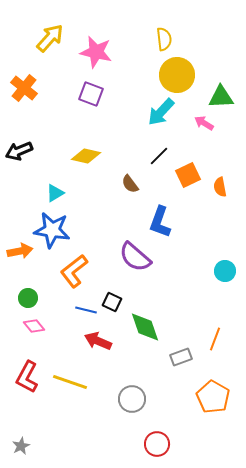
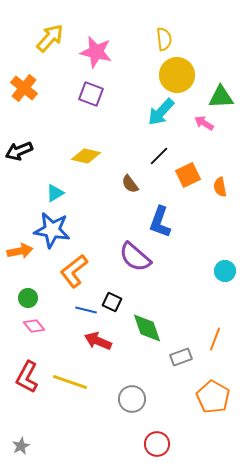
green diamond: moved 2 px right, 1 px down
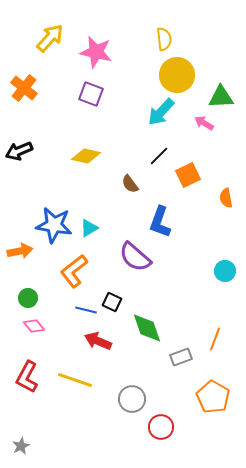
orange semicircle: moved 6 px right, 11 px down
cyan triangle: moved 34 px right, 35 px down
blue star: moved 2 px right, 5 px up
yellow line: moved 5 px right, 2 px up
red circle: moved 4 px right, 17 px up
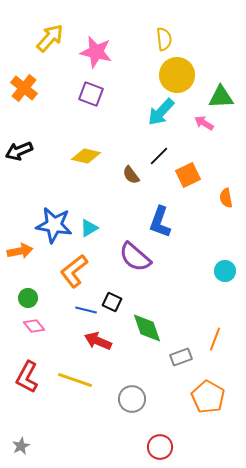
brown semicircle: moved 1 px right, 9 px up
orange pentagon: moved 5 px left
red circle: moved 1 px left, 20 px down
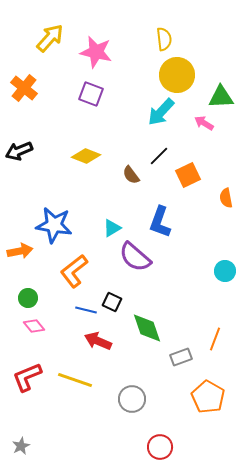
yellow diamond: rotated 8 degrees clockwise
cyan triangle: moved 23 px right
red L-shape: rotated 40 degrees clockwise
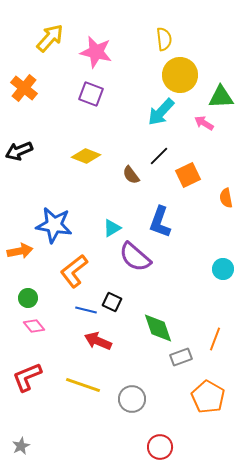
yellow circle: moved 3 px right
cyan circle: moved 2 px left, 2 px up
green diamond: moved 11 px right
yellow line: moved 8 px right, 5 px down
